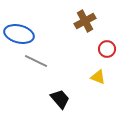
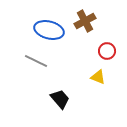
blue ellipse: moved 30 px right, 4 px up
red circle: moved 2 px down
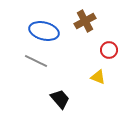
blue ellipse: moved 5 px left, 1 px down
red circle: moved 2 px right, 1 px up
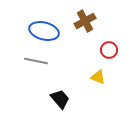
gray line: rotated 15 degrees counterclockwise
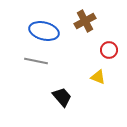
black trapezoid: moved 2 px right, 2 px up
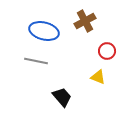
red circle: moved 2 px left, 1 px down
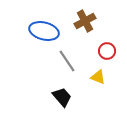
gray line: moved 31 px right; rotated 45 degrees clockwise
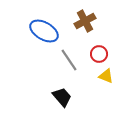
blue ellipse: rotated 16 degrees clockwise
red circle: moved 8 px left, 3 px down
gray line: moved 2 px right, 1 px up
yellow triangle: moved 8 px right, 1 px up
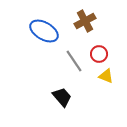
gray line: moved 5 px right, 1 px down
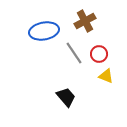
blue ellipse: rotated 40 degrees counterclockwise
gray line: moved 8 px up
black trapezoid: moved 4 px right
